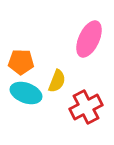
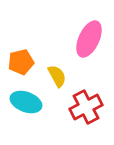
orange pentagon: rotated 15 degrees counterclockwise
yellow semicircle: moved 5 px up; rotated 50 degrees counterclockwise
cyan ellipse: moved 9 px down
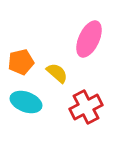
yellow semicircle: moved 3 px up; rotated 20 degrees counterclockwise
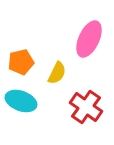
yellow semicircle: rotated 75 degrees clockwise
cyan ellipse: moved 5 px left, 1 px up
red cross: rotated 28 degrees counterclockwise
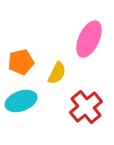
cyan ellipse: rotated 40 degrees counterclockwise
red cross: rotated 16 degrees clockwise
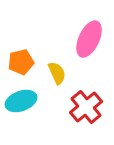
yellow semicircle: rotated 50 degrees counterclockwise
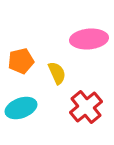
pink ellipse: rotated 60 degrees clockwise
orange pentagon: moved 1 px up
cyan ellipse: moved 7 px down
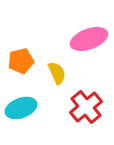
pink ellipse: rotated 15 degrees counterclockwise
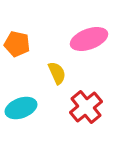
orange pentagon: moved 4 px left, 17 px up; rotated 25 degrees clockwise
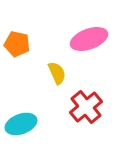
cyan ellipse: moved 16 px down
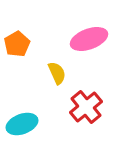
orange pentagon: rotated 30 degrees clockwise
cyan ellipse: moved 1 px right
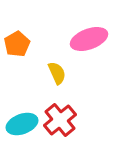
red cross: moved 26 px left, 13 px down
